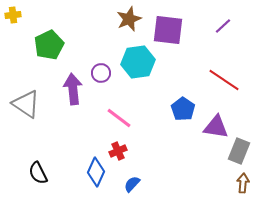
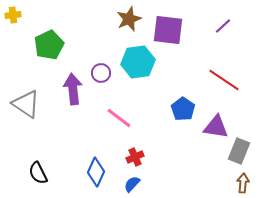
red cross: moved 17 px right, 6 px down
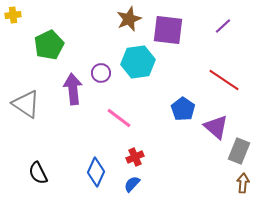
purple triangle: rotated 32 degrees clockwise
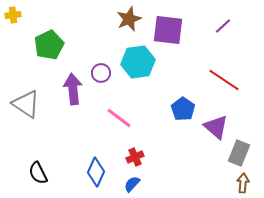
gray rectangle: moved 2 px down
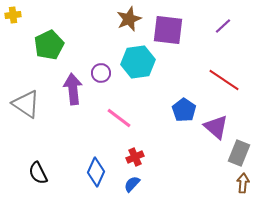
blue pentagon: moved 1 px right, 1 px down
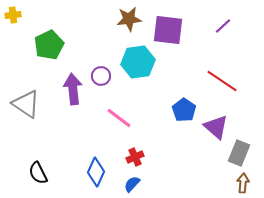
brown star: rotated 15 degrees clockwise
purple circle: moved 3 px down
red line: moved 2 px left, 1 px down
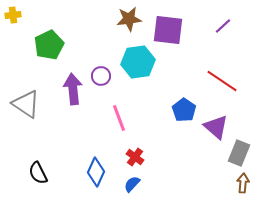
pink line: rotated 32 degrees clockwise
red cross: rotated 30 degrees counterclockwise
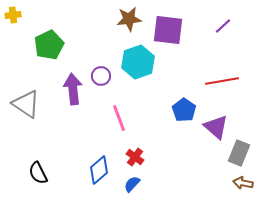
cyan hexagon: rotated 12 degrees counterclockwise
red line: rotated 44 degrees counterclockwise
blue diamond: moved 3 px right, 2 px up; rotated 24 degrees clockwise
brown arrow: rotated 84 degrees counterclockwise
